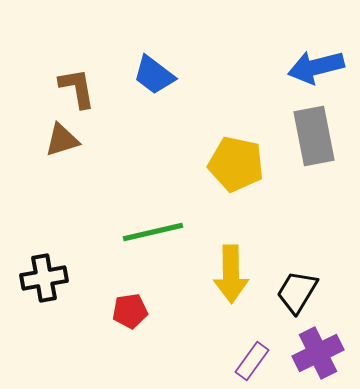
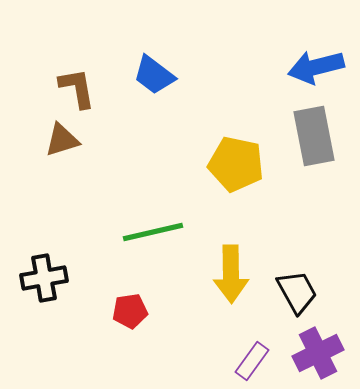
black trapezoid: rotated 120 degrees clockwise
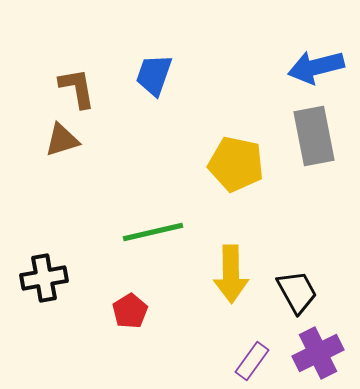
blue trapezoid: rotated 72 degrees clockwise
red pentagon: rotated 24 degrees counterclockwise
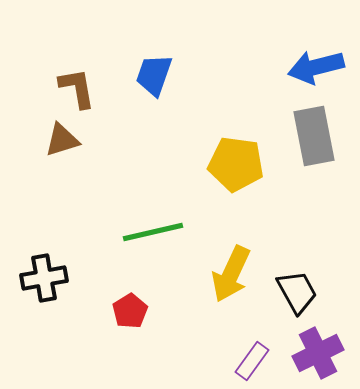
yellow pentagon: rotated 4 degrees counterclockwise
yellow arrow: rotated 26 degrees clockwise
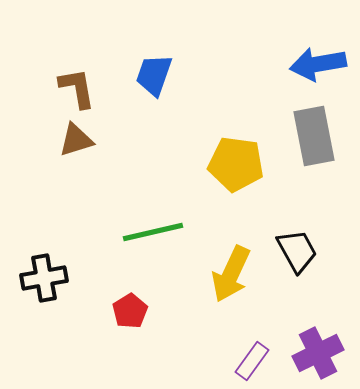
blue arrow: moved 2 px right, 3 px up; rotated 4 degrees clockwise
brown triangle: moved 14 px right
black trapezoid: moved 41 px up
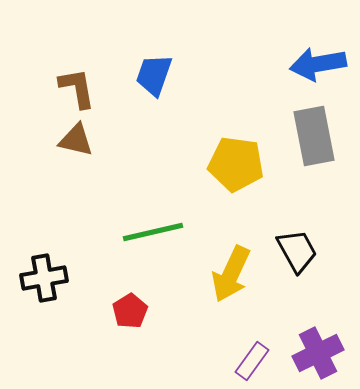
brown triangle: rotated 30 degrees clockwise
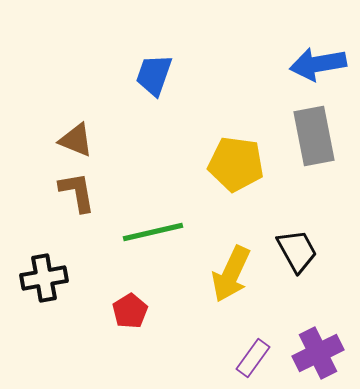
brown L-shape: moved 104 px down
brown triangle: rotated 9 degrees clockwise
purple rectangle: moved 1 px right, 3 px up
